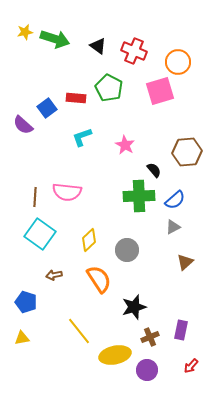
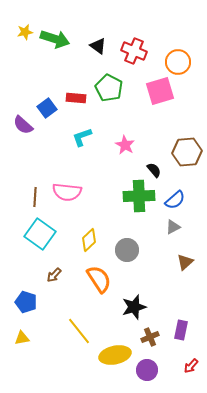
brown arrow: rotated 35 degrees counterclockwise
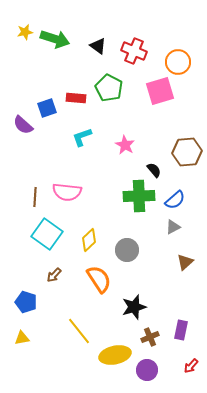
blue square: rotated 18 degrees clockwise
cyan square: moved 7 px right
